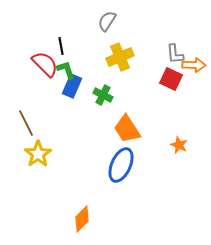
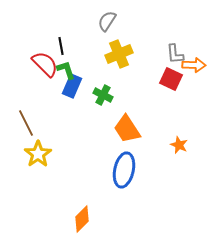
yellow cross: moved 1 px left, 3 px up
blue ellipse: moved 3 px right, 5 px down; rotated 12 degrees counterclockwise
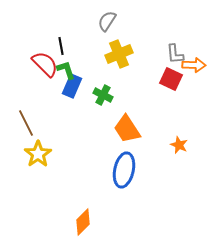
orange diamond: moved 1 px right, 3 px down
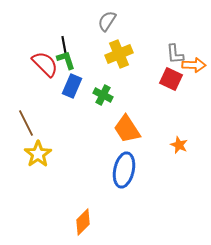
black line: moved 3 px right, 1 px up
green L-shape: moved 10 px up
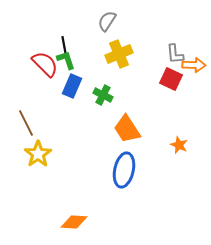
orange diamond: moved 9 px left; rotated 48 degrees clockwise
